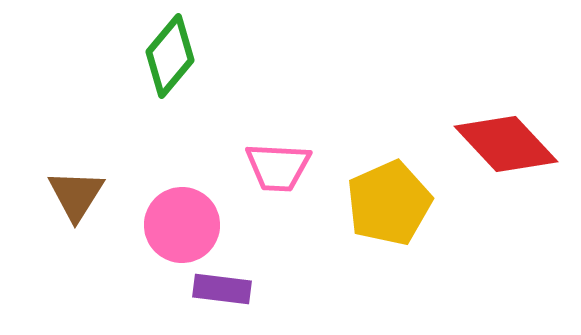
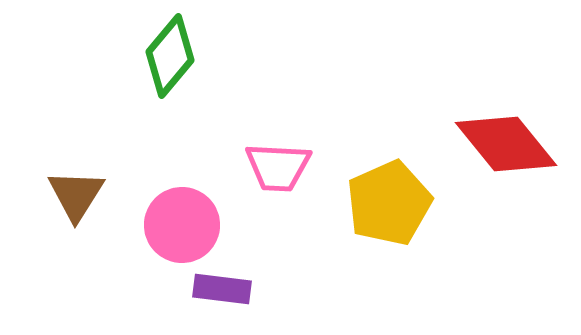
red diamond: rotated 4 degrees clockwise
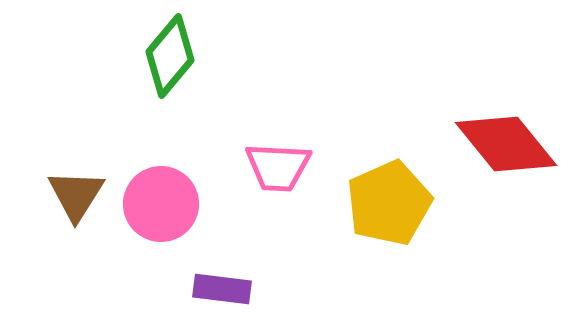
pink circle: moved 21 px left, 21 px up
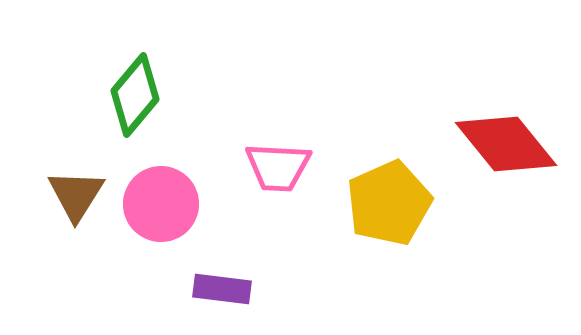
green diamond: moved 35 px left, 39 px down
